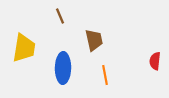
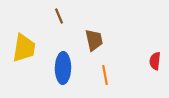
brown line: moved 1 px left
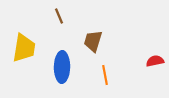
brown trapezoid: moved 1 px left, 1 px down; rotated 150 degrees counterclockwise
red semicircle: rotated 72 degrees clockwise
blue ellipse: moved 1 px left, 1 px up
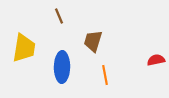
red semicircle: moved 1 px right, 1 px up
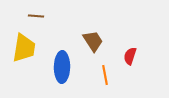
brown line: moved 23 px left; rotated 63 degrees counterclockwise
brown trapezoid: rotated 130 degrees clockwise
red semicircle: moved 26 px left, 4 px up; rotated 60 degrees counterclockwise
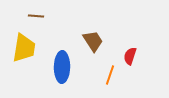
orange line: moved 5 px right; rotated 30 degrees clockwise
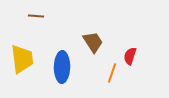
brown trapezoid: moved 1 px down
yellow trapezoid: moved 2 px left, 11 px down; rotated 16 degrees counterclockwise
orange line: moved 2 px right, 2 px up
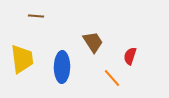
orange line: moved 5 px down; rotated 60 degrees counterclockwise
